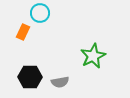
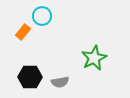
cyan circle: moved 2 px right, 3 px down
orange rectangle: rotated 14 degrees clockwise
green star: moved 1 px right, 2 px down
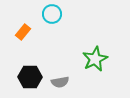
cyan circle: moved 10 px right, 2 px up
green star: moved 1 px right, 1 px down
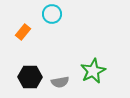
green star: moved 2 px left, 12 px down
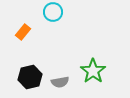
cyan circle: moved 1 px right, 2 px up
green star: rotated 10 degrees counterclockwise
black hexagon: rotated 15 degrees counterclockwise
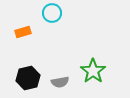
cyan circle: moved 1 px left, 1 px down
orange rectangle: rotated 35 degrees clockwise
black hexagon: moved 2 px left, 1 px down
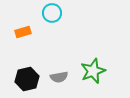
green star: rotated 15 degrees clockwise
black hexagon: moved 1 px left, 1 px down
gray semicircle: moved 1 px left, 5 px up
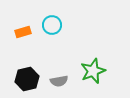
cyan circle: moved 12 px down
gray semicircle: moved 4 px down
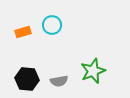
black hexagon: rotated 20 degrees clockwise
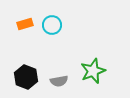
orange rectangle: moved 2 px right, 8 px up
black hexagon: moved 1 px left, 2 px up; rotated 15 degrees clockwise
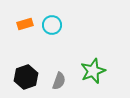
black hexagon: rotated 20 degrees clockwise
gray semicircle: rotated 60 degrees counterclockwise
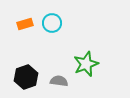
cyan circle: moved 2 px up
green star: moved 7 px left, 7 px up
gray semicircle: rotated 102 degrees counterclockwise
